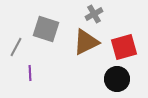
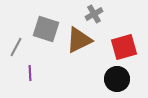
brown triangle: moved 7 px left, 2 px up
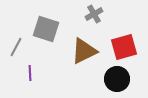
brown triangle: moved 5 px right, 11 px down
